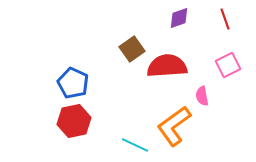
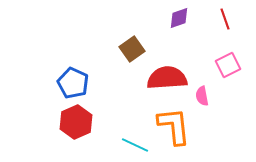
red semicircle: moved 12 px down
red hexagon: moved 2 px right, 1 px down; rotated 12 degrees counterclockwise
orange L-shape: rotated 120 degrees clockwise
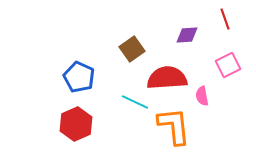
purple diamond: moved 8 px right, 17 px down; rotated 15 degrees clockwise
blue pentagon: moved 6 px right, 6 px up
red hexagon: moved 2 px down
cyan line: moved 43 px up
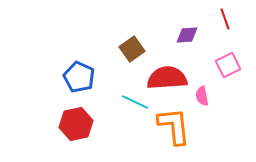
red hexagon: rotated 12 degrees clockwise
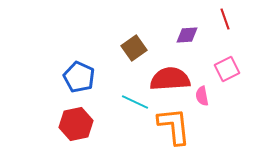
brown square: moved 2 px right, 1 px up
pink square: moved 1 px left, 4 px down
red semicircle: moved 3 px right, 1 px down
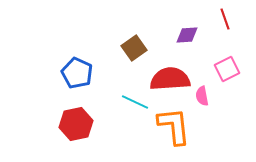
blue pentagon: moved 2 px left, 4 px up
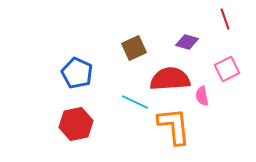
purple diamond: moved 7 px down; rotated 20 degrees clockwise
brown square: rotated 10 degrees clockwise
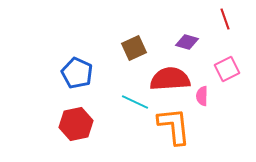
pink semicircle: rotated 12 degrees clockwise
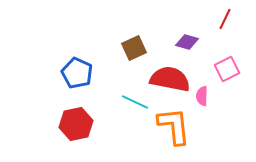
red line: rotated 45 degrees clockwise
red semicircle: rotated 15 degrees clockwise
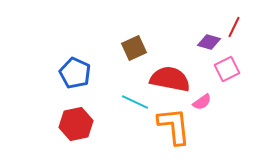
red line: moved 9 px right, 8 px down
purple diamond: moved 22 px right
blue pentagon: moved 2 px left
pink semicircle: moved 6 px down; rotated 126 degrees counterclockwise
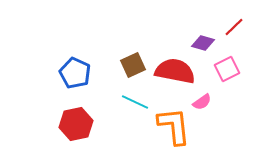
red line: rotated 20 degrees clockwise
purple diamond: moved 6 px left, 1 px down
brown square: moved 1 px left, 17 px down
red semicircle: moved 5 px right, 8 px up
